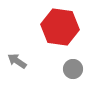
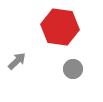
gray arrow: rotated 102 degrees clockwise
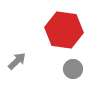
red hexagon: moved 4 px right, 3 px down
